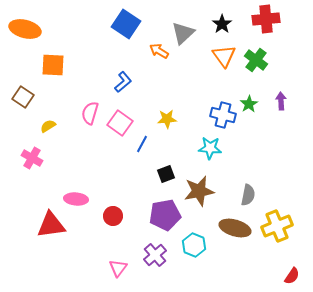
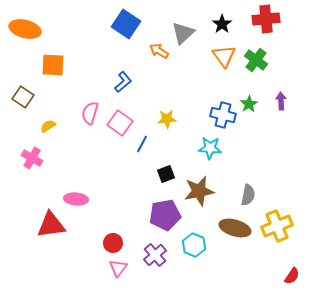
red circle: moved 27 px down
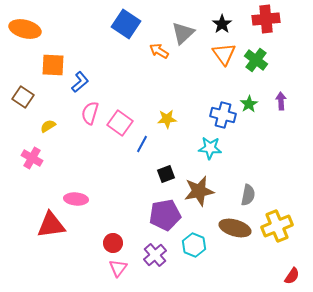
orange triangle: moved 2 px up
blue L-shape: moved 43 px left
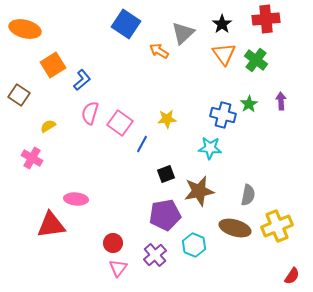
orange square: rotated 35 degrees counterclockwise
blue L-shape: moved 2 px right, 2 px up
brown square: moved 4 px left, 2 px up
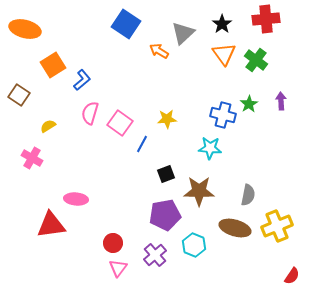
brown star: rotated 12 degrees clockwise
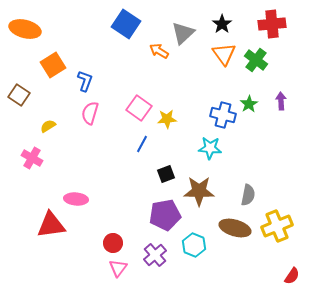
red cross: moved 6 px right, 5 px down
blue L-shape: moved 3 px right, 1 px down; rotated 30 degrees counterclockwise
pink square: moved 19 px right, 15 px up
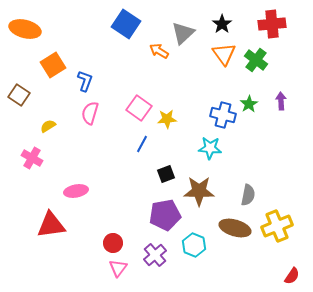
pink ellipse: moved 8 px up; rotated 15 degrees counterclockwise
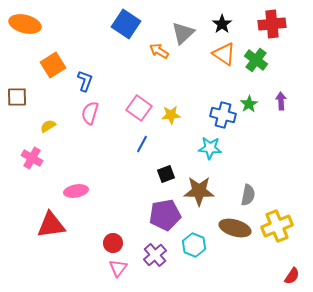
orange ellipse: moved 5 px up
orange triangle: rotated 20 degrees counterclockwise
brown square: moved 2 px left, 2 px down; rotated 35 degrees counterclockwise
yellow star: moved 4 px right, 4 px up
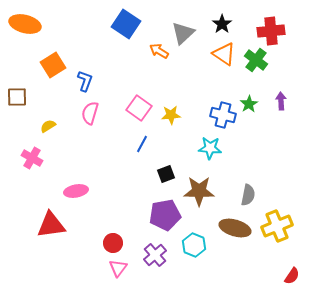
red cross: moved 1 px left, 7 px down
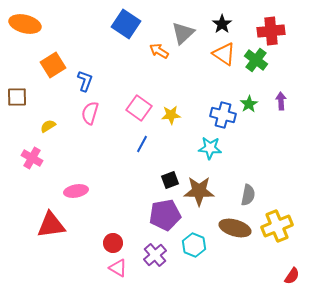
black square: moved 4 px right, 6 px down
pink triangle: rotated 36 degrees counterclockwise
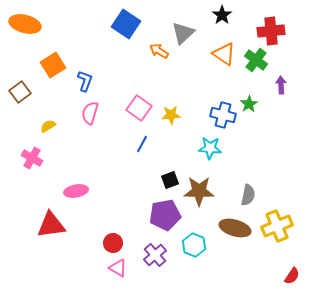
black star: moved 9 px up
brown square: moved 3 px right, 5 px up; rotated 35 degrees counterclockwise
purple arrow: moved 16 px up
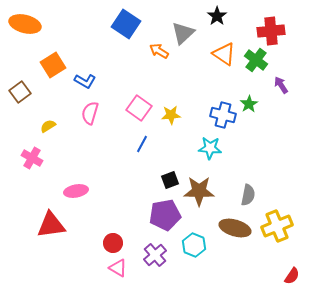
black star: moved 5 px left, 1 px down
blue L-shape: rotated 100 degrees clockwise
purple arrow: rotated 30 degrees counterclockwise
